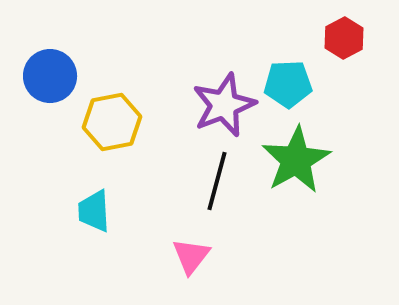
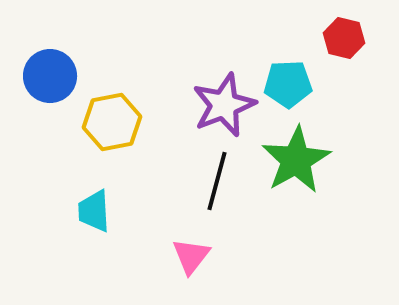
red hexagon: rotated 18 degrees counterclockwise
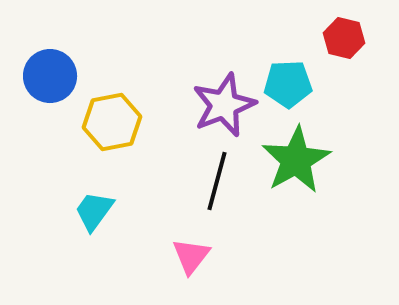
cyan trapezoid: rotated 39 degrees clockwise
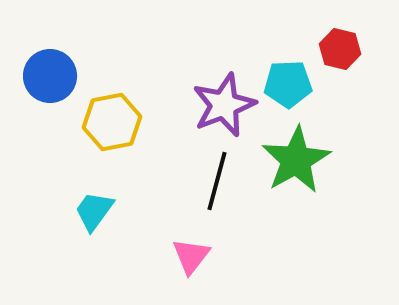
red hexagon: moved 4 px left, 11 px down
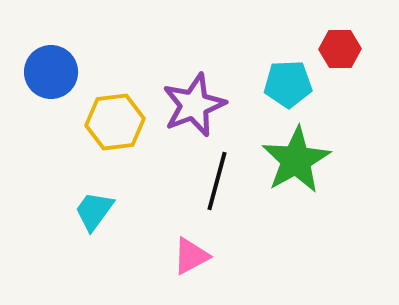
red hexagon: rotated 15 degrees counterclockwise
blue circle: moved 1 px right, 4 px up
purple star: moved 30 px left
yellow hexagon: moved 3 px right; rotated 4 degrees clockwise
pink triangle: rotated 24 degrees clockwise
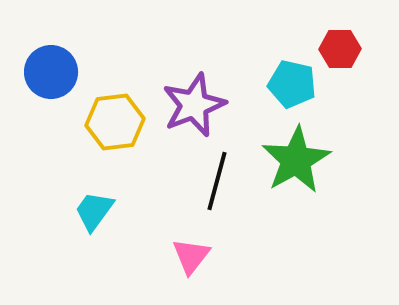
cyan pentagon: moved 4 px right; rotated 15 degrees clockwise
pink triangle: rotated 24 degrees counterclockwise
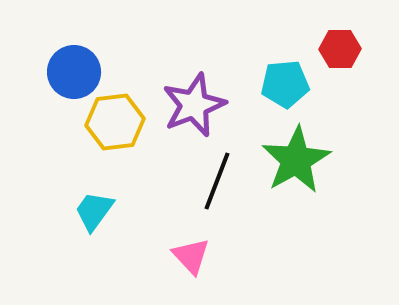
blue circle: moved 23 px right
cyan pentagon: moved 7 px left; rotated 18 degrees counterclockwise
black line: rotated 6 degrees clockwise
pink triangle: rotated 21 degrees counterclockwise
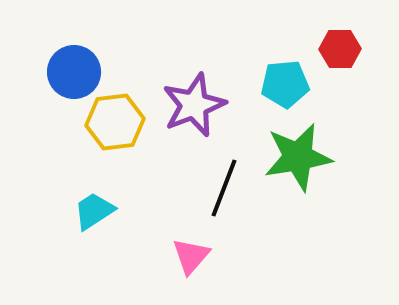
green star: moved 2 px right, 3 px up; rotated 20 degrees clockwise
black line: moved 7 px right, 7 px down
cyan trapezoid: rotated 21 degrees clockwise
pink triangle: rotated 24 degrees clockwise
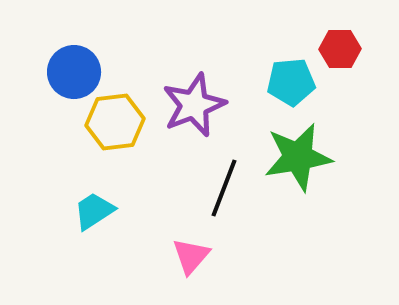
cyan pentagon: moved 6 px right, 2 px up
